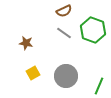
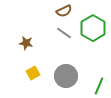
green hexagon: moved 2 px up; rotated 10 degrees clockwise
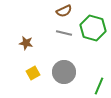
green hexagon: rotated 15 degrees counterclockwise
gray line: rotated 21 degrees counterclockwise
gray circle: moved 2 px left, 4 px up
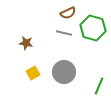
brown semicircle: moved 4 px right, 2 px down
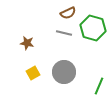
brown star: moved 1 px right
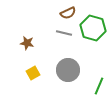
gray circle: moved 4 px right, 2 px up
